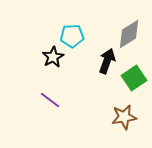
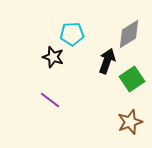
cyan pentagon: moved 2 px up
black star: rotated 25 degrees counterclockwise
green square: moved 2 px left, 1 px down
brown star: moved 6 px right, 5 px down; rotated 10 degrees counterclockwise
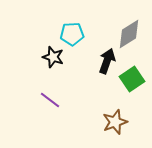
brown star: moved 15 px left
